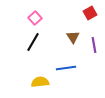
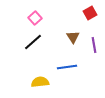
black line: rotated 18 degrees clockwise
blue line: moved 1 px right, 1 px up
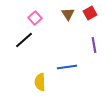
brown triangle: moved 5 px left, 23 px up
black line: moved 9 px left, 2 px up
yellow semicircle: rotated 84 degrees counterclockwise
